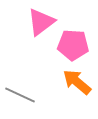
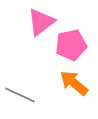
pink pentagon: moved 2 px left; rotated 16 degrees counterclockwise
orange arrow: moved 3 px left, 1 px down
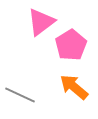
pink pentagon: rotated 20 degrees counterclockwise
orange arrow: moved 4 px down
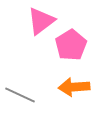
pink triangle: moved 1 px up
orange arrow: rotated 44 degrees counterclockwise
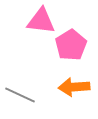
pink triangle: rotated 44 degrees clockwise
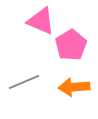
pink triangle: rotated 16 degrees clockwise
gray line: moved 4 px right, 13 px up; rotated 48 degrees counterclockwise
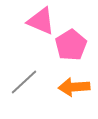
gray line: rotated 20 degrees counterclockwise
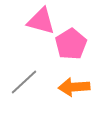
pink triangle: rotated 8 degrees counterclockwise
pink pentagon: moved 1 px up
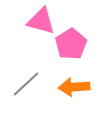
gray line: moved 2 px right, 2 px down
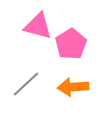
pink triangle: moved 3 px left, 5 px down
orange arrow: moved 1 px left
